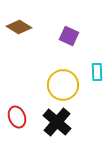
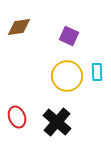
brown diamond: rotated 40 degrees counterclockwise
yellow circle: moved 4 px right, 9 px up
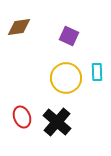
yellow circle: moved 1 px left, 2 px down
red ellipse: moved 5 px right
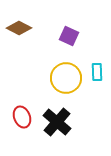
brown diamond: moved 1 px down; rotated 35 degrees clockwise
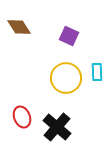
brown diamond: moved 1 px up; rotated 30 degrees clockwise
black cross: moved 5 px down
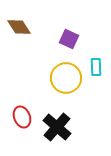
purple square: moved 3 px down
cyan rectangle: moved 1 px left, 5 px up
